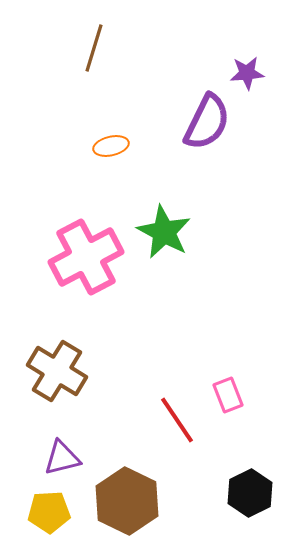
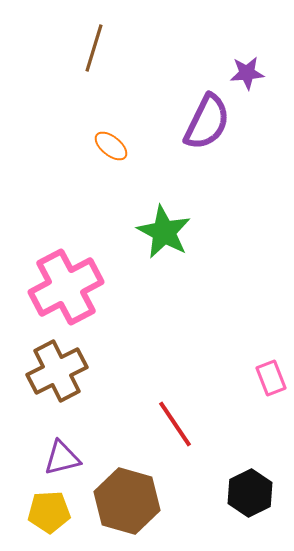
orange ellipse: rotated 52 degrees clockwise
pink cross: moved 20 px left, 30 px down
brown cross: rotated 32 degrees clockwise
pink rectangle: moved 43 px right, 17 px up
red line: moved 2 px left, 4 px down
brown hexagon: rotated 10 degrees counterclockwise
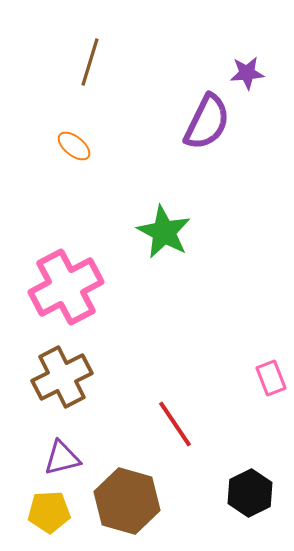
brown line: moved 4 px left, 14 px down
orange ellipse: moved 37 px left
brown cross: moved 5 px right, 6 px down
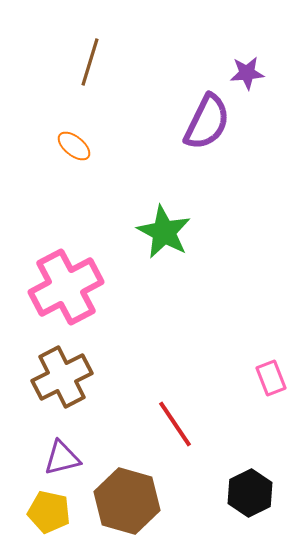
yellow pentagon: rotated 15 degrees clockwise
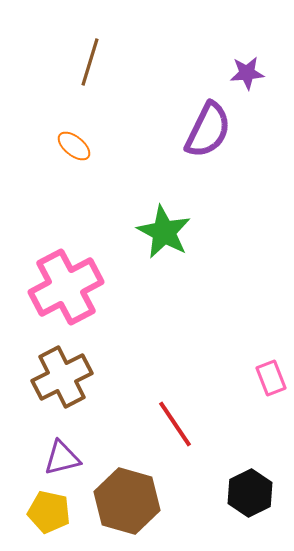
purple semicircle: moved 1 px right, 8 px down
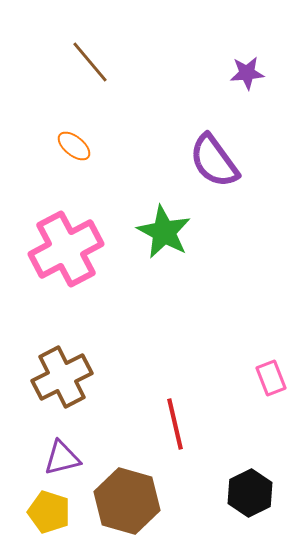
brown line: rotated 57 degrees counterclockwise
purple semicircle: moved 6 px right, 31 px down; rotated 118 degrees clockwise
pink cross: moved 38 px up
red line: rotated 21 degrees clockwise
yellow pentagon: rotated 6 degrees clockwise
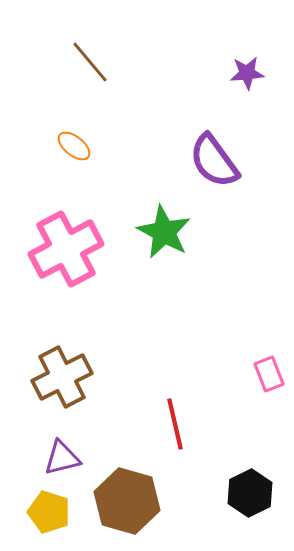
pink rectangle: moved 2 px left, 4 px up
